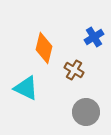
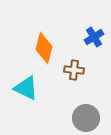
brown cross: rotated 24 degrees counterclockwise
gray circle: moved 6 px down
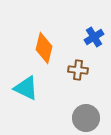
brown cross: moved 4 px right
